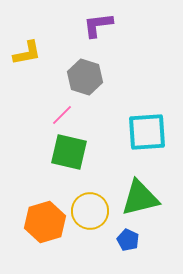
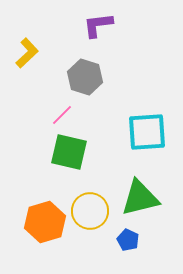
yellow L-shape: rotated 32 degrees counterclockwise
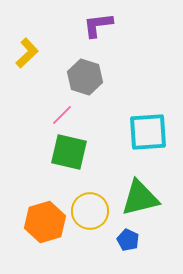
cyan square: moved 1 px right
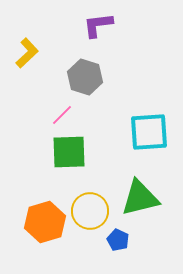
cyan square: moved 1 px right
green square: rotated 15 degrees counterclockwise
blue pentagon: moved 10 px left
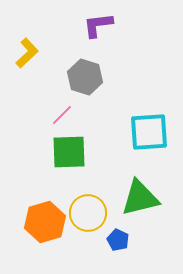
yellow circle: moved 2 px left, 2 px down
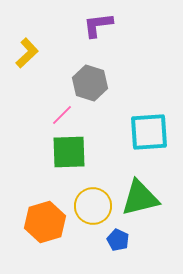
gray hexagon: moved 5 px right, 6 px down
yellow circle: moved 5 px right, 7 px up
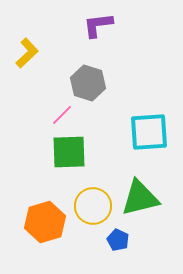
gray hexagon: moved 2 px left
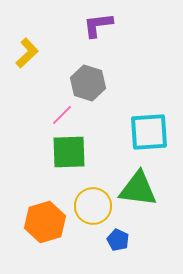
green triangle: moved 2 px left, 9 px up; rotated 21 degrees clockwise
